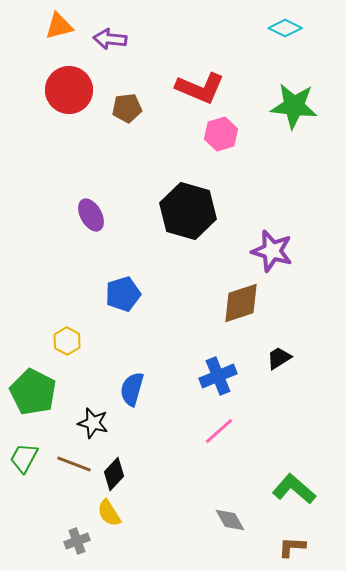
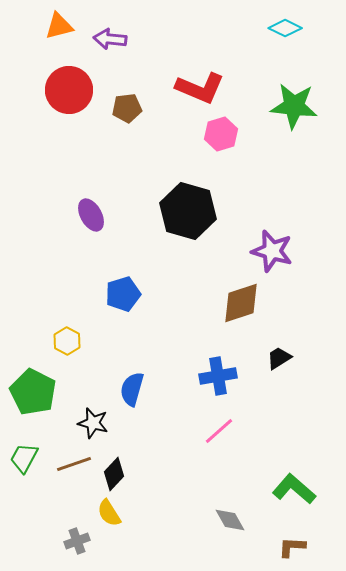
blue cross: rotated 12 degrees clockwise
brown line: rotated 40 degrees counterclockwise
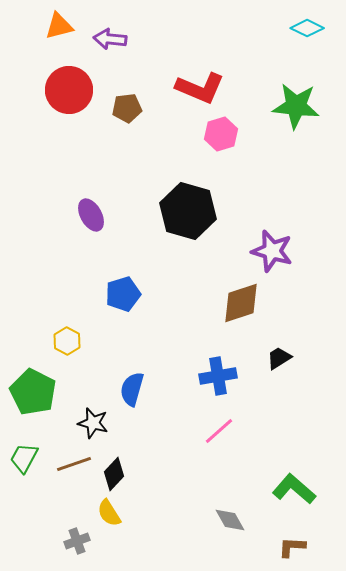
cyan diamond: moved 22 px right
green star: moved 2 px right
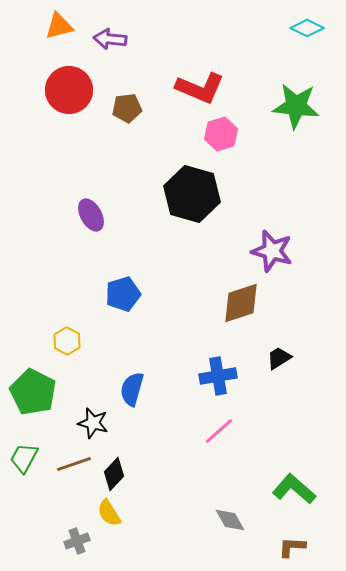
black hexagon: moved 4 px right, 17 px up
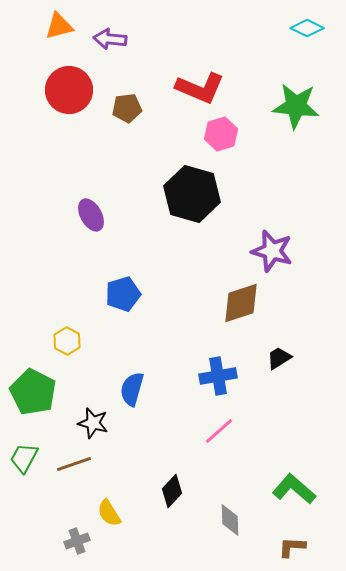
black diamond: moved 58 px right, 17 px down
gray diamond: rotated 28 degrees clockwise
